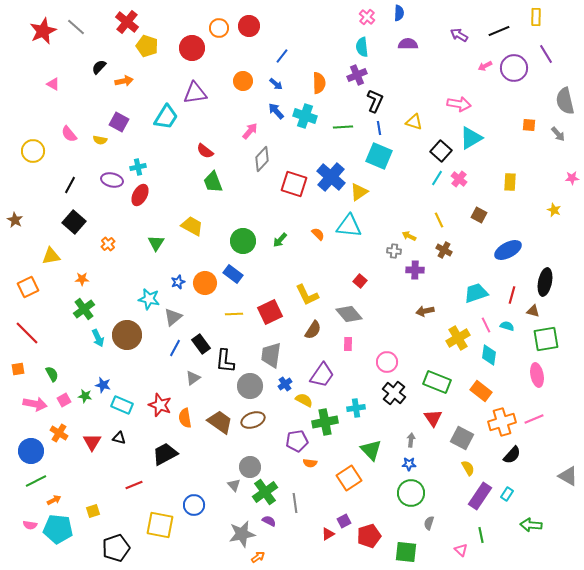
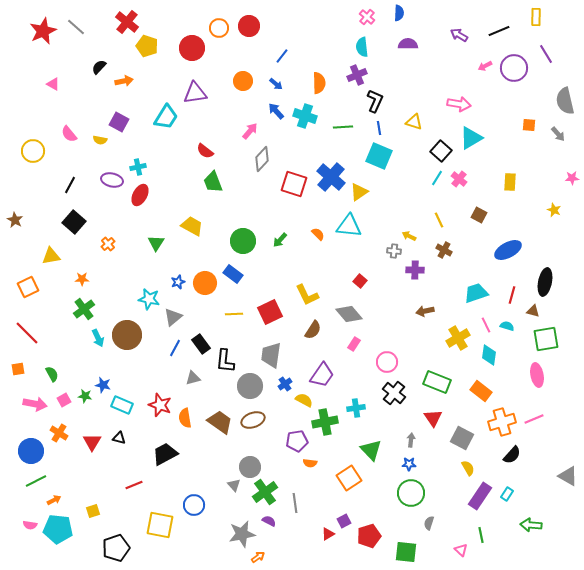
pink rectangle at (348, 344): moved 6 px right; rotated 32 degrees clockwise
gray triangle at (193, 378): rotated 21 degrees clockwise
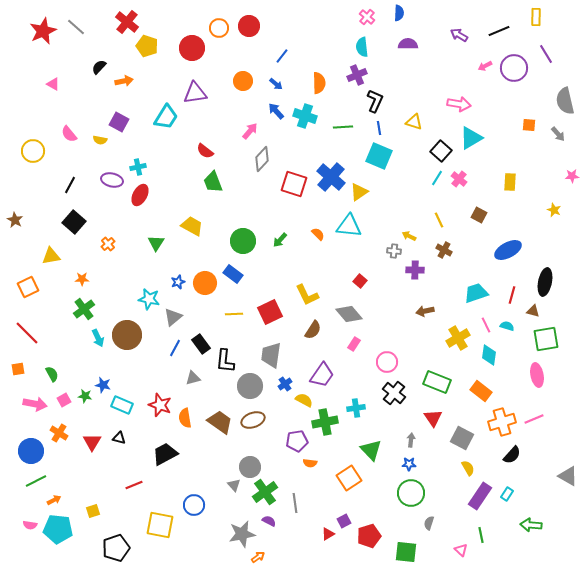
pink star at (572, 178): moved 2 px up
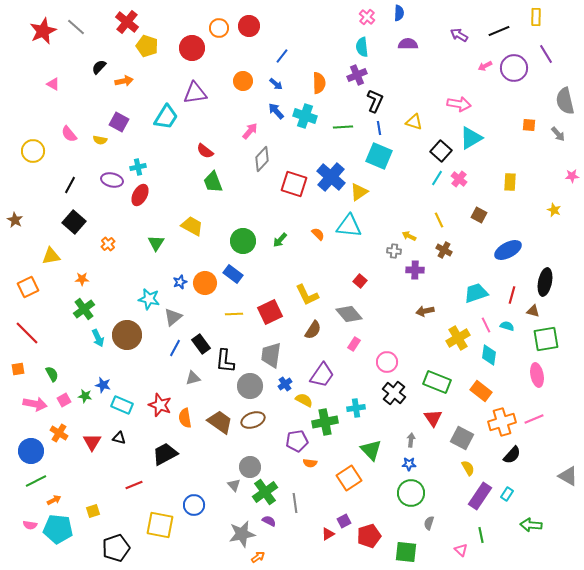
blue star at (178, 282): moved 2 px right
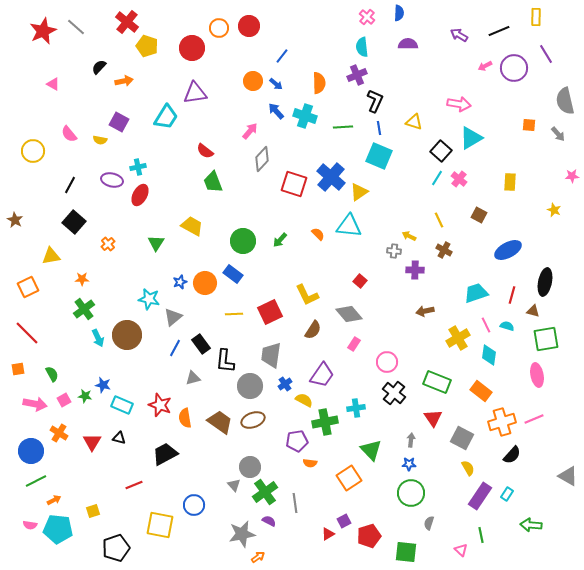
orange circle at (243, 81): moved 10 px right
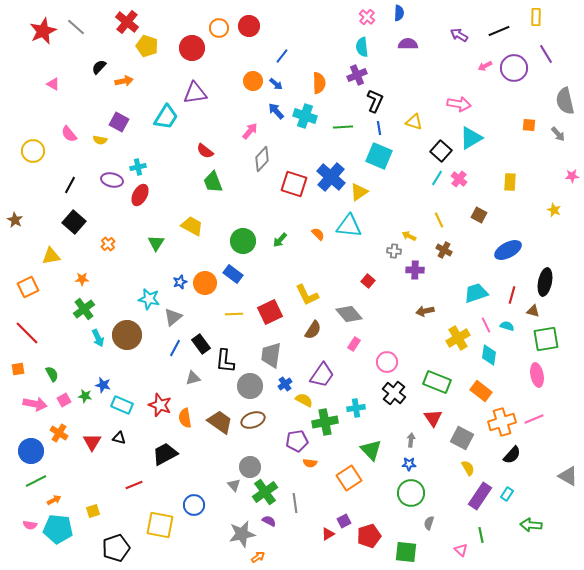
red square at (360, 281): moved 8 px right
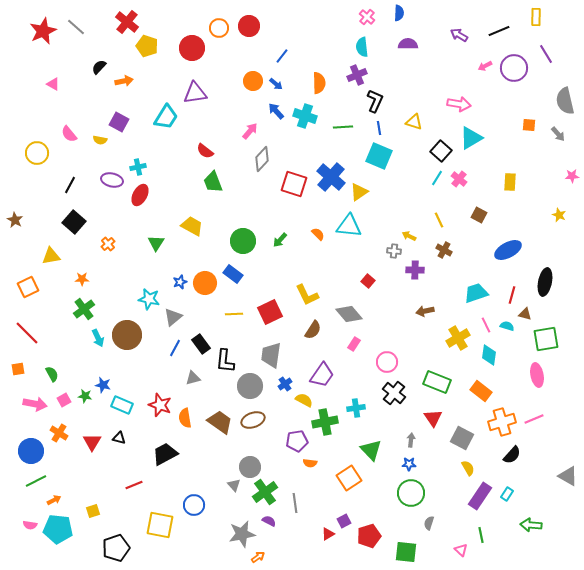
yellow circle at (33, 151): moved 4 px right, 2 px down
yellow star at (554, 210): moved 5 px right, 5 px down
brown triangle at (533, 311): moved 8 px left, 3 px down
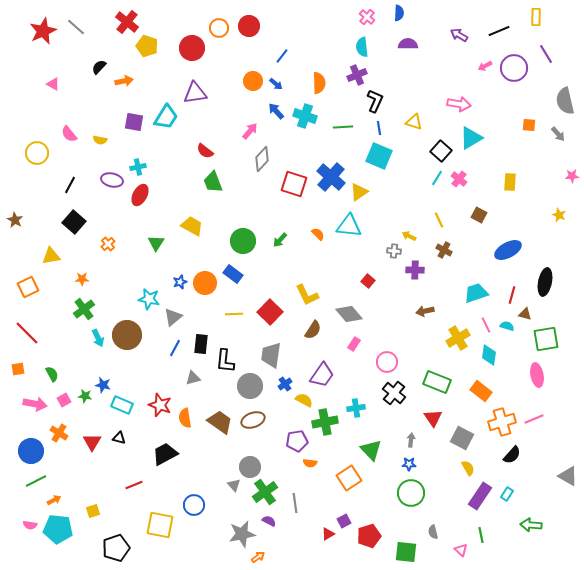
purple square at (119, 122): moved 15 px right; rotated 18 degrees counterclockwise
red square at (270, 312): rotated 20 degrees counterclockwise
black rectangle at (201, 344): rotated 42 degrees clockwise
gray semicircle at (429, 523): moved 4 px right, 9 px down; rotated 32 degrees counterclockwise
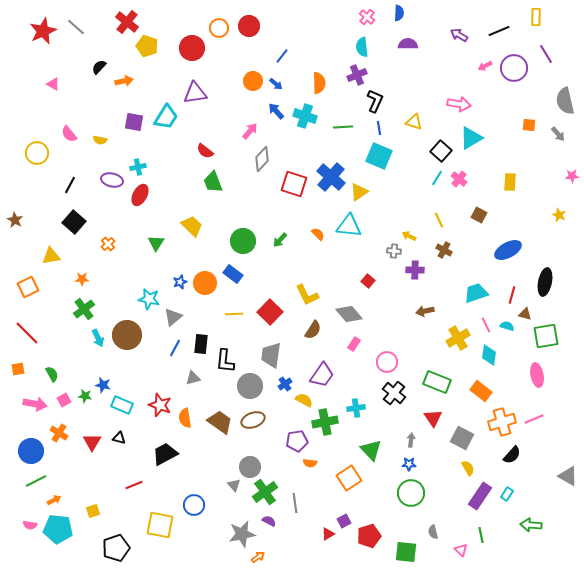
yellow trapezoid at (192, 226): rotated 15 degrees clockwise
green square at (546, 339): moved 3 px up
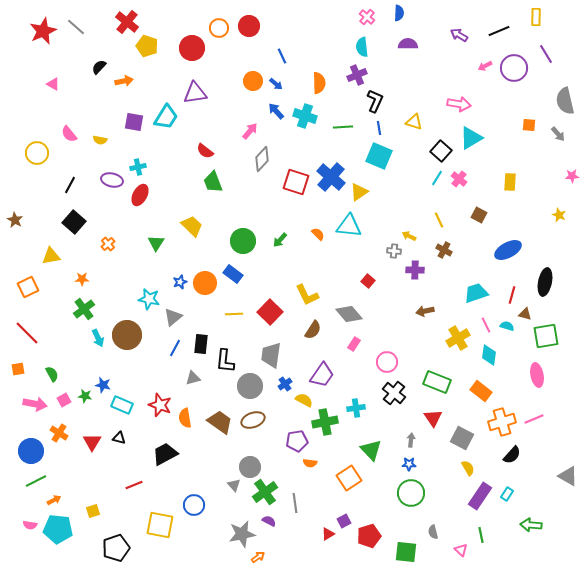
blue line at (282, 56): rotated 63 degrees counterclockwise
red square at (294, 184): moved 2 px right, 2 px up
